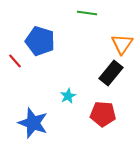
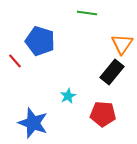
black rectangle: moved 1 px right, 1 px up
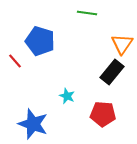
cyan star: moved 1 px left; rotated 21 degrees counterclockwise
blue star: moved 1 px down
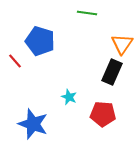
black rectangle: rotated 15 degrees counterclockwise
cyan star: moved 2 px right, 1 px down
